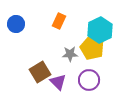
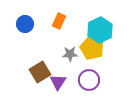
blue circle: moved 9 px right
purple triangle: rotated 18 degrees clockwise
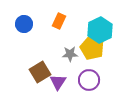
blue circle: moved 1 px left
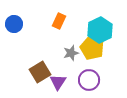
blue circle: moved 10 px left
gray star: moved 1 px right, 1 px up; rotated 14 degrees counterclockwise
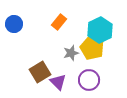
orange rectangle: moved 1 px down; rotated 14 degrees clockwise
purple triangle: rotated 18 degrees counterclockwise
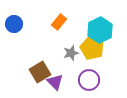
purple triangle: moved 3 px left
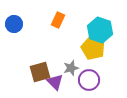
orange rectangle: moved 1 px left, 2 px up; rotated 14 degrees counterclockwise
cyan hexagon: rotated 15 degrees counterclockwise
yellow pentagon: moved 1 px right
gray star: moved 15 px down
brown square: rotated 15 degrees clockwise
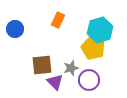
blue circle: moved 1 px right, 5 px down
cyan hexagon: rotated 25 degrees clockwise
brown square: moved 2 px right, 7 px up; rotated 10 degrees clockwise
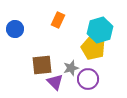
purple circle: moved 1 px left, 1 px up
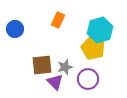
gray star: moved 6 px left, 1 px up
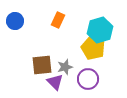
blue circle: moved 8 px up
